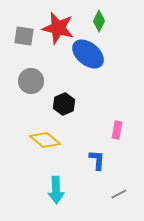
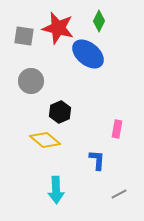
black hexagon: moved 4 px left, 8 px down
pink rectangle: moved 1 px up
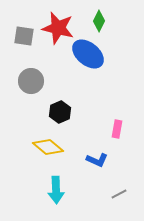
yellow diamond: moved 3 px right, 7 px down
blue L-shape: rotated 110 degrees clockwise
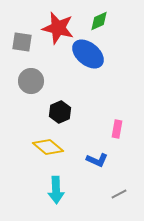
green diamond: rotated 40 degrees clockwise
gray square: moved 2 px left, 6 px down
